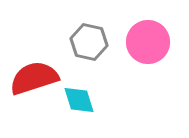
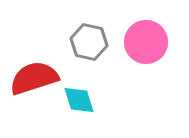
pink circle: moved 2 px left
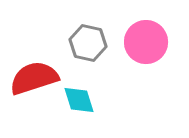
gray hexagon: moved 1 px left, 1 px down
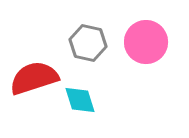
cyan diamond: moved 1 px right
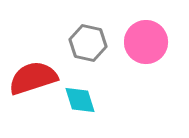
red semicircle: moved 1 px left
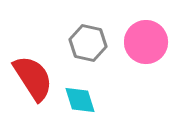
red semicircle: rotated 75 degrees clockwise
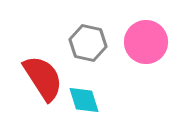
red semicircle: moved 10 px right
cyan diamond: moved 4 px right
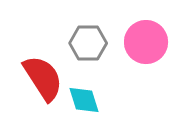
gray hexagon: rotated 12 degrees counterclockwise
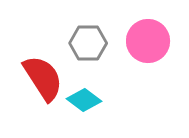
pink circle: moved 2 px right, 1 px up
cyan diamond: rotated 36 degrees counterclockwise
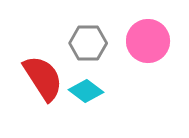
cyan diamond: moved 2 px right, 9 px up
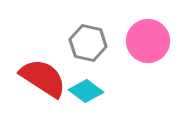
gray hexagon: rotated 12 degrees clockwise
red semicircle: rotated 24 degrees counterclockwise
